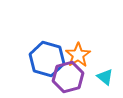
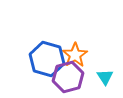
orange star: moved 3 px left
cyan triangle: rotated 18 degrees clockwise
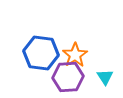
blue hexagon: moved 6 px left, 6 px up; rotated 8 degrees counterclockwise
purple hexagon: rotated 12 degrees clockwise
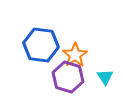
blue hexagon: moved 8 px up
purple hexagon: rotated 20 degrees clockwise
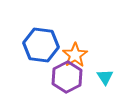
purple hexagon: moved 1 px left; rotated 16 degrees clockwise
